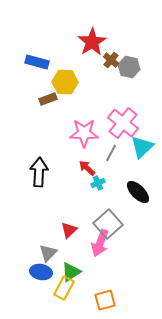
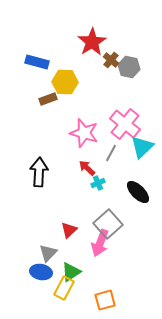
pink cross: moved 2 px right, 1 px down
pink star: rotated 16 degrees clockwise
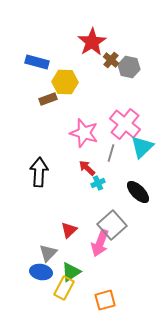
gray line: rotated 12 degrees counterclockwise
gray square: moved 4 px right, 1 px down
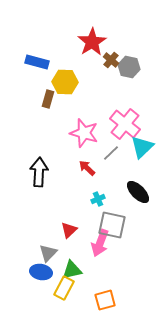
brown rectangle: rotated 54 degrees counterclockwise
gray line: rotated 30 degrees clockwise
cyan cross: moved 16 px down
gray square: rotated 36 degrees counterclockwise
green triangle: moved 1 px right, 2 px up; rotated 20 degrees clockwise
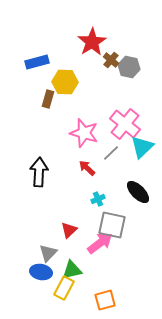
blue rectangle: rotated 30 degrees counterclockwise
pink arrow: rotated 148 degrees counterclockwise
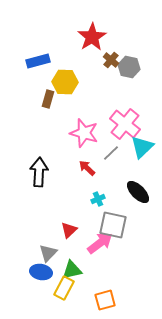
red star: moved 5 px up
blue rectangle: moved 1 px right, 1 px up
gray square: moved 1 px right
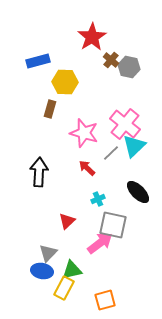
brown rectangle: moved 2 px right, 10 px down
cyan triangle: moved 8 px left, 1 px up
red triangle: moved 2 px left, 9 px up
blue ellipse: moved 1 px right, 1 px up
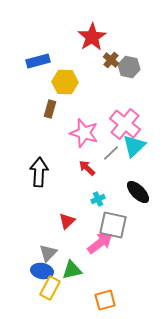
yellow rectangle: moved 14 px left
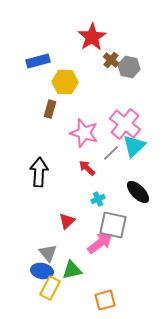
gray triangle: rotated 24 degrees counterclockwise
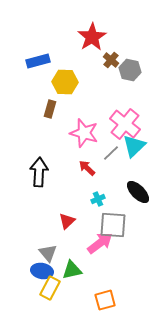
gray hexagon: moved 1 px right, 3 px down
gray square: rotated 8 degrees counterclockwise
